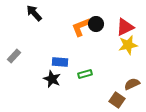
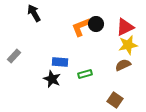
black arrow: rotated 12 degrees clockwise
brown semicircle: moved 9 px left, 19 px up
brown square: moved 2 px left
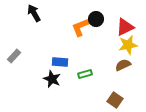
black circle: moved 5 px up
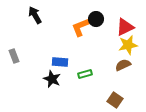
black arrow: moved 1 px right, 2 px down
gray rectangle: rotated 64 degrees counterclockwise
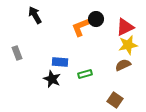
gray rectangle: moved 3 px right, 3 px up
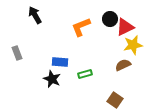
black circle: moved 14 px right
yellow star: moved 5 px right
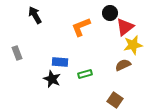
black circle: moved 6 px up
red triangle: rotated 12 degrees counterclockwise
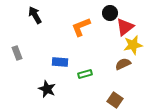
brown semicircle: moved 1 px up
black star: moved 5 px left, 10 px down
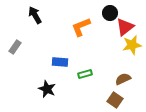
yellow star: moved 1 px left
gray rectangle: moved 2 px left, 6 px up; rotated 56 degrees clockwise
brown semicircle: moved 15 px down
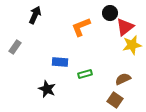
black arrow: rotated 54 degrees clockwise
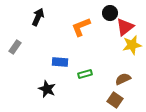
black arrow: moved 3 px right, 2 px down
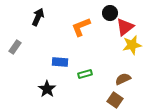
black star: rotated 12 degrees clockwise
